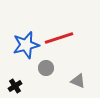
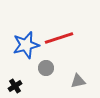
gray triangle: rotated 35 degrees counterclockwise
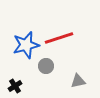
gray circle: moved 2 px up
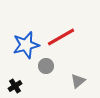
red line: moved 2 px right, 1 px up; rotated 12 degrees counterclockwise
gray triangle: rotated 28 degrees counterclockwise
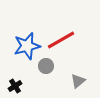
red line: moved 3 px down
blue star: moved 1 px right, 1 px down
